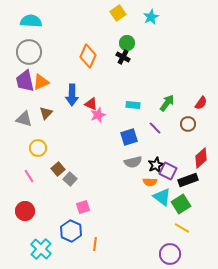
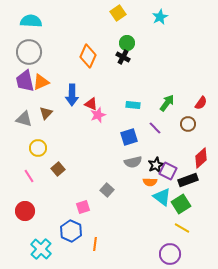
cyan star: moved 9 px right
gray square: moved 37 px right, 11 px down
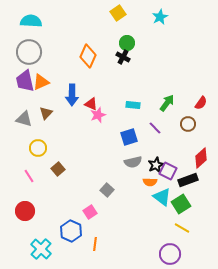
pink square: moved 7 px right, 5 px down; rotated 16 degrees counterclockwise
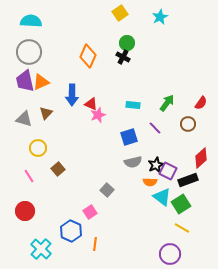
yellow square: moved 2 px right
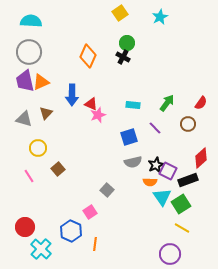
cyan triangle: rotated 18 degrees clockwise
red circle: moved 16 px down
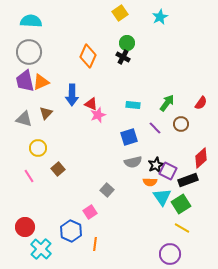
brown circle: moved 7 px left
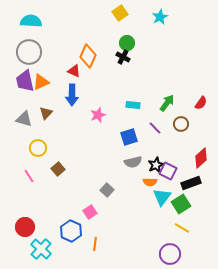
red triangle: moved 17 px left, 33 px up
black rectangle: moved 3 px right, 3 px down
cyan triangle: rotated 12 degrees clockwise
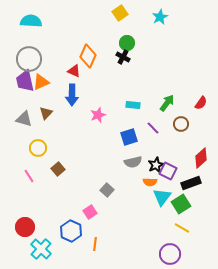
gray circle: moved 7 px down
purple line: moved 2 px left
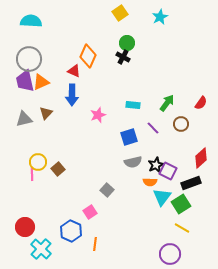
gray triangle: rotated 30 degrees counterclockwise
yellow circle: moved 14 px down
pink line: moved 3 px right, 2 px up; rotated 32 degrees clockwise
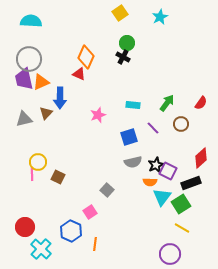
orange diamond: moved 2 px left, 1 px down
red triangle: moved 5 px right, 3 px down
purple trapezoid: moved 1 px left, 2 px up
blue arrow: moved 12 px left, 3 px down
brown square: moved 8 px down; rotated 24 degrees counterclockwise
